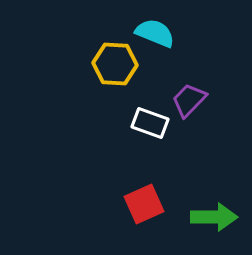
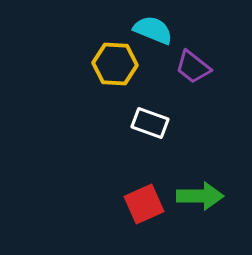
cyan semicircle: moved 2 px left, 3 px up
purple trapezoid: moved 4 px right, 33 px up; rotated 96 degrees counterclockwise
green arrow: moved 14 px left, 21 px up
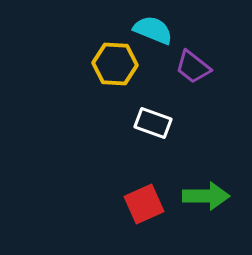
white rectangle: moved 3 px right
green arrow: moved 6 px right
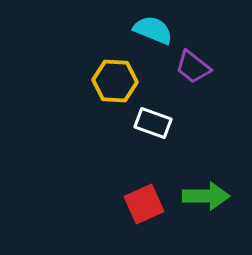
yellow hexagon: moved 17 px down
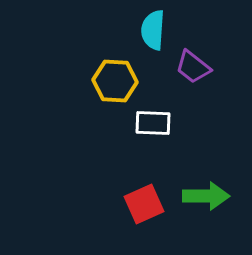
cyan semicircle: rotated 108 degrees counterclockwise
white rectangle: rotated 18 degrees counterclockwise
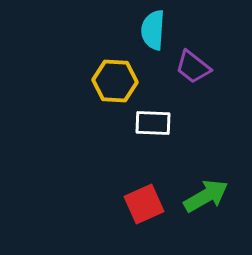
green arrow: rotated 30 degrees counterclockwise
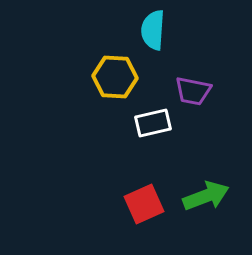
purple trapezoid: moved 24 px down; rotated 27 degrees counterclockwise
yellow hexagon: moved 4 px up
white rectangle: rotated 15 degrees counterclockwise
green arrow: rotated 9 degrees clockwise
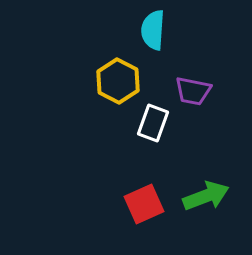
yellow hexagon: moved 3 px right, 4 px down; rotated 24 degrees clockwise
white rectangle: rotated 57 degrees counterclockwise
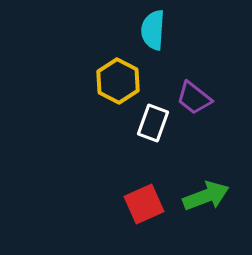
purple trapezoid: moved 1 px right, 7 px down; rotated 27 degrees clockwise
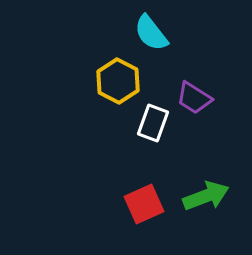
cyan semicircle: moved 2 px left, 3 px down; rotated 42 degrees counterclockwise
purple trapezoid: rotated 6 degrees counterclockwise
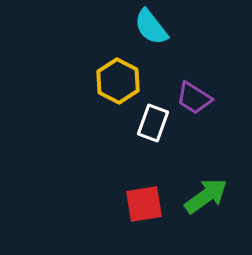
cyan semicircle: moved 6 px up
green arrow: rotated 15 degrees counterclockwise
red square: rotated 15 degrees clockwise
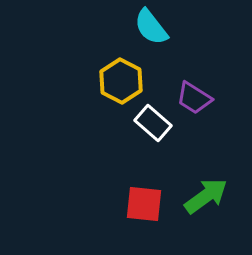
yellow hexagon: moved 3 px right
white rectangle: rotated 69 degrees counterclockwise
red square: rotated 15 degrees clockwise
